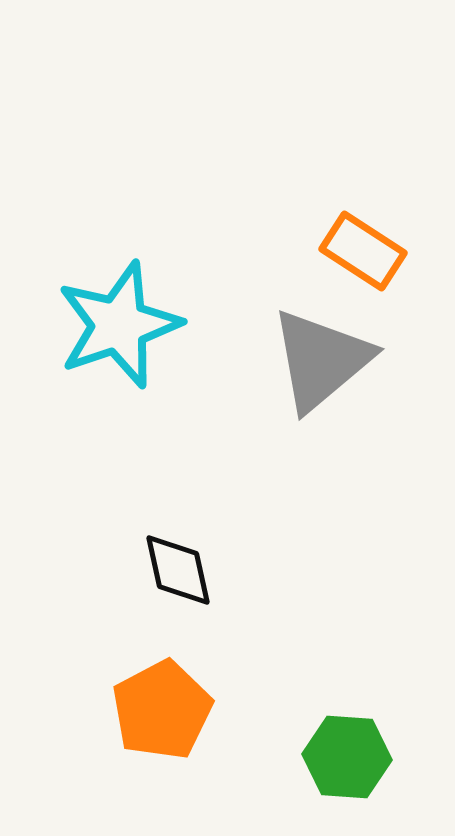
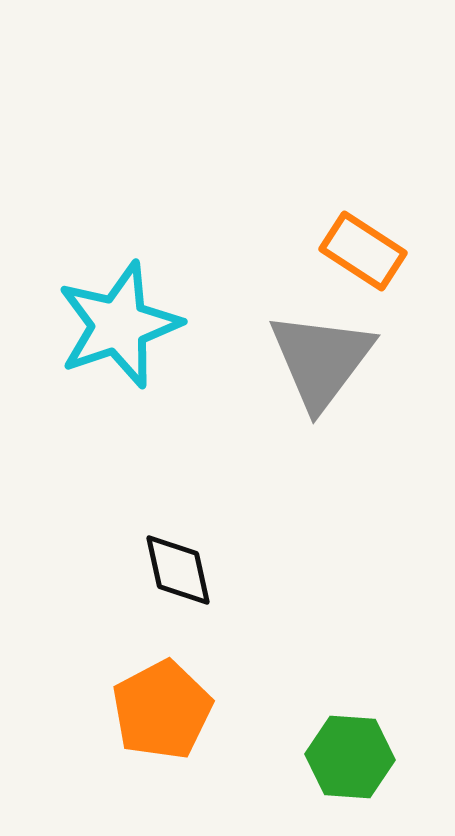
gray triangle: rotated 13 degrees counterclockwise
green hexagon: moved 3 px right
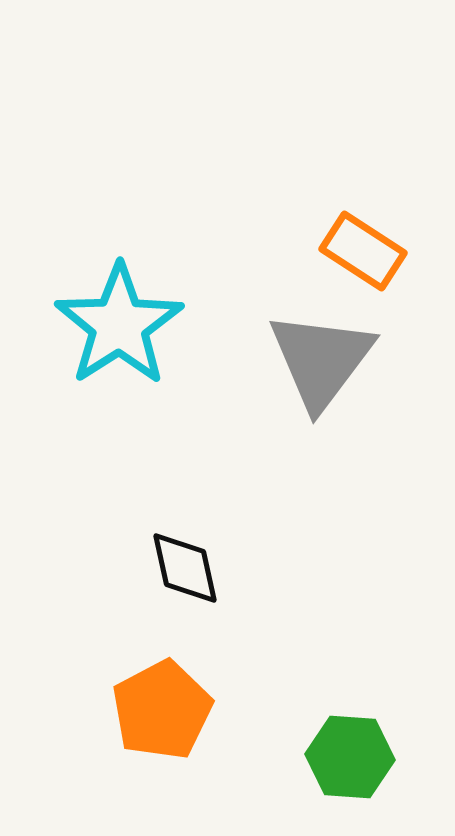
cyan star: rotated 14 degrees counterclockwise
black diamond: moved 7 px right, 2 px up
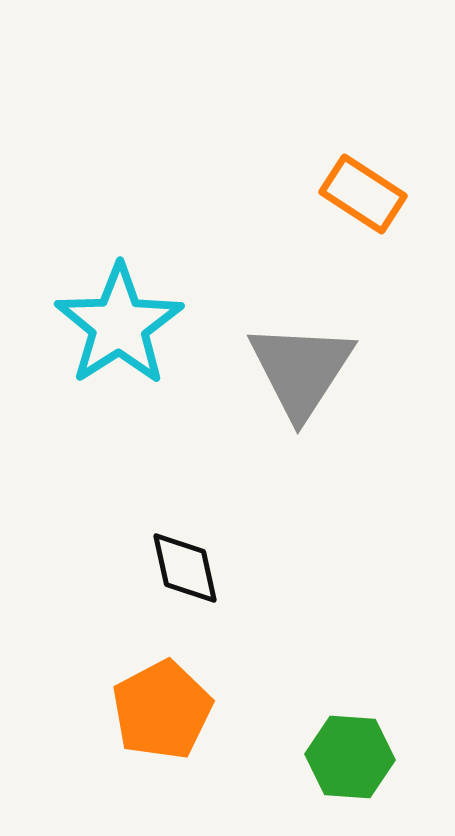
orange rectangle: moved 57 px up
gray triangle: moved 20 px left, 10 px down; rotated 4 degrees counterclockwise
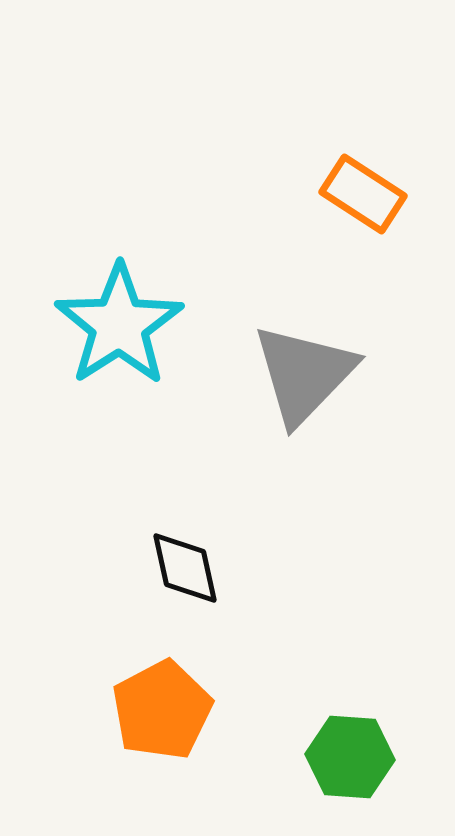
gray triangle: moved 3 px right, 4 px down; rotated 11 degrees clockwise
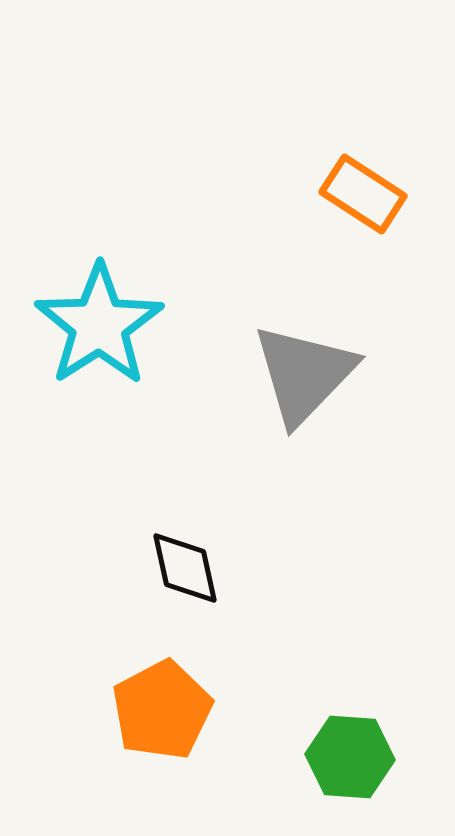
cyan star: moved 20 px left
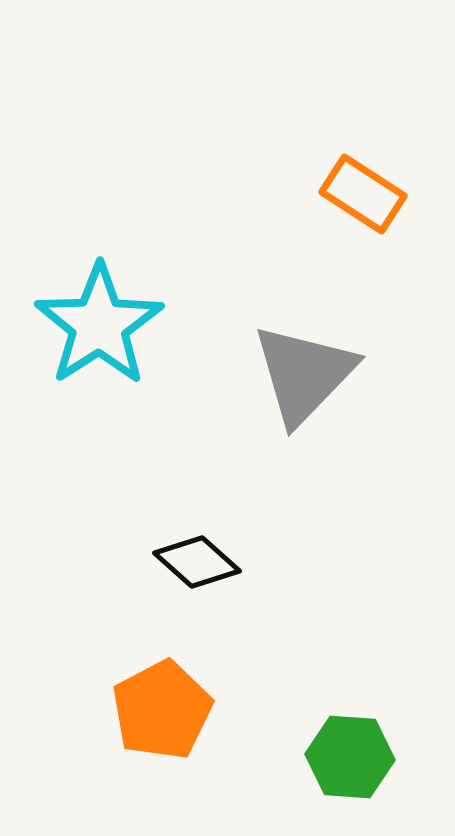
black diamond: moved 12 px right, 6 px up; rotated 36 degrees counterclockwise
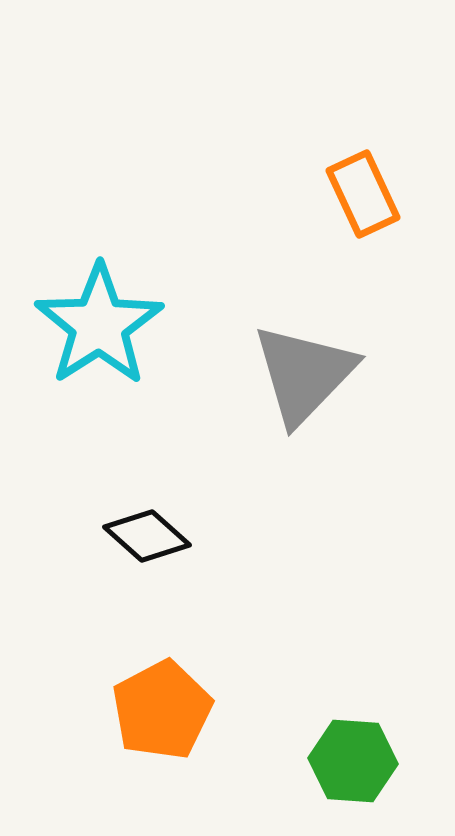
orange rectangle: rotated 32 degrees clockwise
black diamond: moved 50 px left, 26 px up
green hexagon: moved 3 px right, 4 px down
